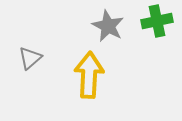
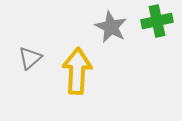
gray star: moved 3 px right, 1 px down
yellow arrow: moved 12 px left, 4 px up
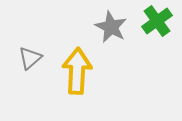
green cross: rotated 24 degrees counterclockwise
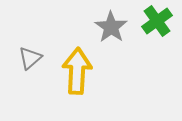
gray star: rotated 8 degrees clockwise
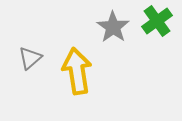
gray star: moved 2 px right
yellow arrow: rotated 12 degrees counterclockwise
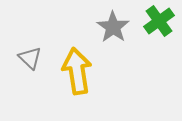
green cross: moved 2 px right
gray triangle: rotated 35 degrees counterclockwise
